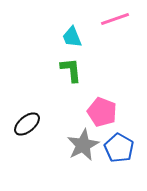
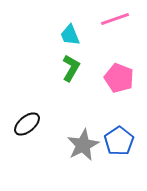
cyan trapezoid: moved 2 px left, 2 px up
green L-shape: moved 2 px up; rotated 36 degrees clockwise
pink pentagon: moved 17 px right, 34 px up
blue pentagon: moved 7 px up; rotated 8 degrees clockwise
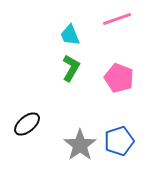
pink line: moved 2 px right
blue pentagon: rotated 16 degrees clockwise
gray star: moved 3 px left; rotated 8 degrees counterclockwise
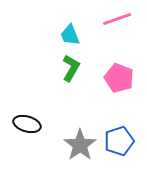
black ellipse: rotated 56 degrees clockwise
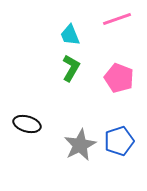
gray star: rotated 8 degrees clockwise
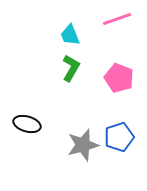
blue pentagon: moved 4 px up
gray star: moved 3 px right; rotated 12 degrees clockwise
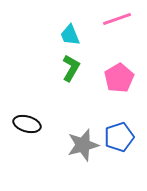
pink pentagon: rotated 20 degrees clockwise
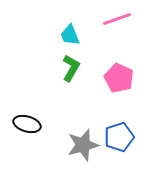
pink pentagon: rotated 16 degrees counterclockwise
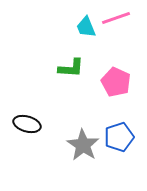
pink line: moved 1 px left, 1 px up
cyan trapezoid: moved 16 px right, 8 px up
green L-shape: rotated 64 degrees clockwise
pink pentagon: moved 3 px left, 4 px down
gray star: rotated 24 degrees counterclockwise
